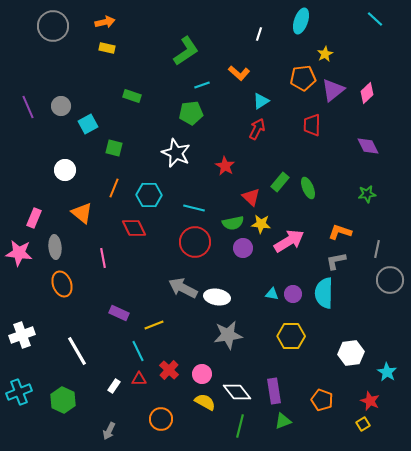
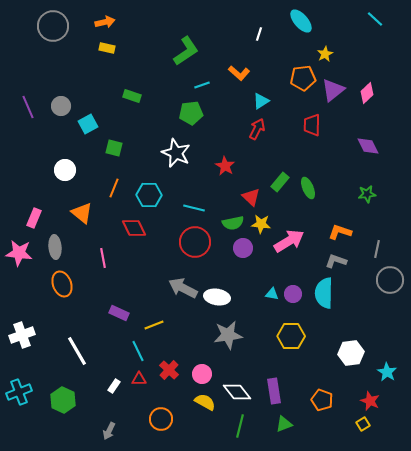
cyan ellipse at (301, 21): rotated 60 degrees counterclockwise
gray L-shape at (336, 261): rotated 30 degrees clockwise
green triangle at (283, 421): moved 1 px right, 3 px down
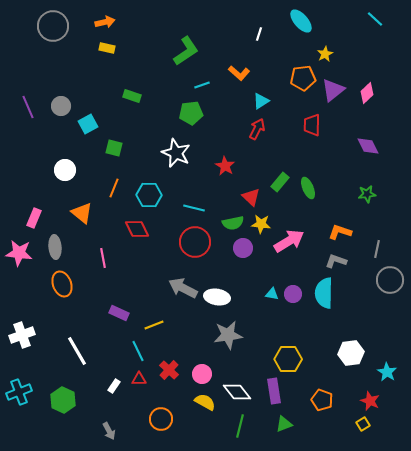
red diamond at (134, 228): moved 3 px right, 1 px down
yellow hexagon at (291, 336): moved 3 px left, 23 px down
gray arrow at (109, 431): rotated 54 degrees counterclockwise
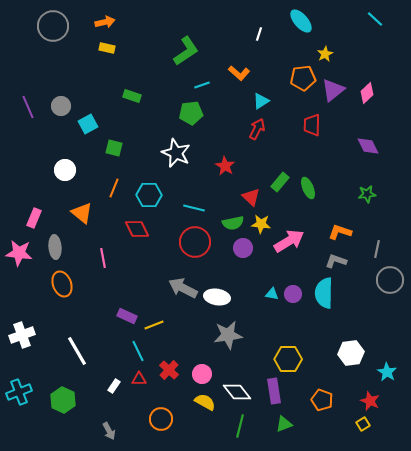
purple rectangle at (119, 313): moved 8 px right, 3 px down
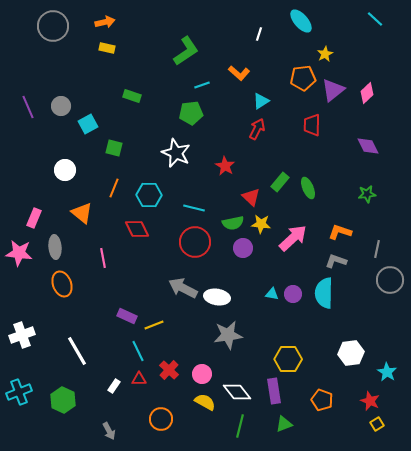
pink arrow at (289, 241): moved 4 px right, 3 px up; rotated 12 degrees counterclockwise
yellow square at (363, 424): moved 14 px right
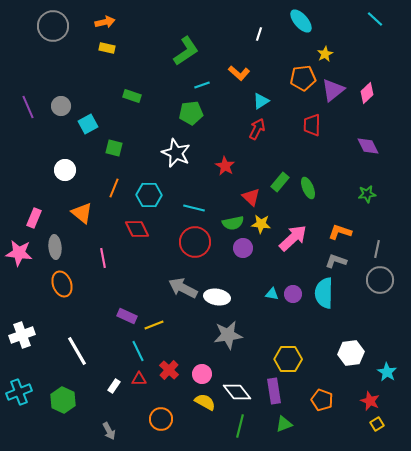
gray circle at (390, 280): moved 10 px left
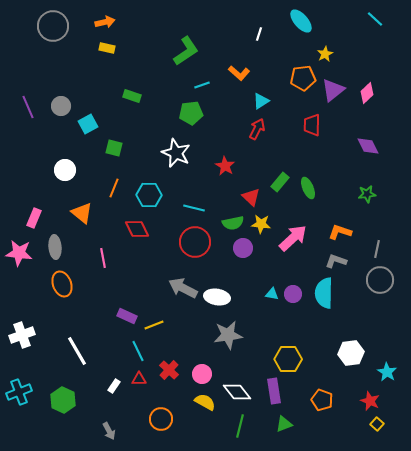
yellow square at (377, 424): rotated 16 degrees counterclockwise
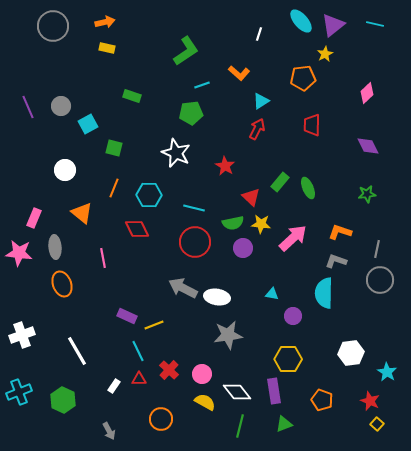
cyan line at (375, 19): moved 5 px down; rotated 30 degrees counterclockwise
purple triangle at (333, 90): moved 65 px up
purple circle at (293, 294): moved 22 px down
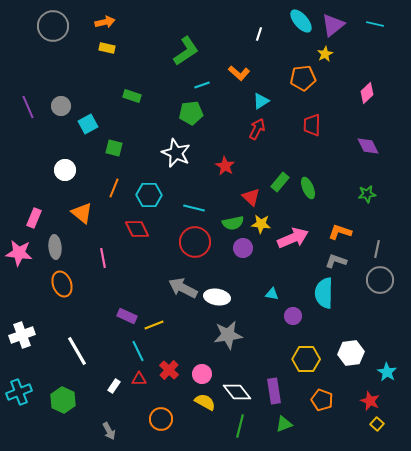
pink arrow at (293, 238): rotated 20 degrees clockwise
yellow hexagon at (288, 359): moved 18 px right
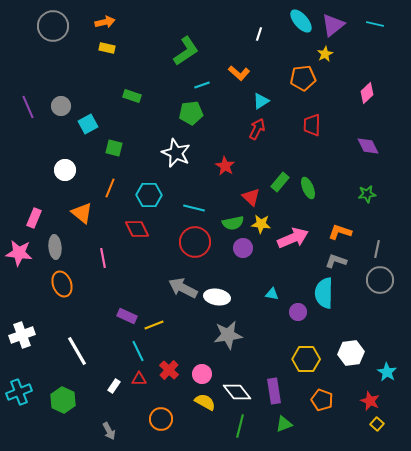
orange line at (114, 188): moved 4 px left
purple circle at (293, 316): moved 5 px right, 4 px up
